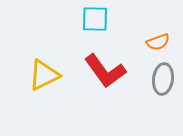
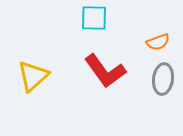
cyan square: moved 1 px left, 1 px up
yellow triangle: moved 11 px left, 1 px down; rotated 16 degrees counterclockwise
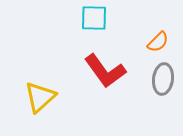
orange semicircle: rotated 25 degrees counterclockwise
yellow triangle: moved 7 px right, 21 px down
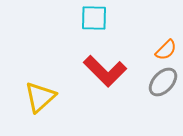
orange semicircle: moved 8 px right, 8 px down
red L-shape: rotated 9 degrees counterclockwise
gray ellipse: moved 3 px down; rotated 36 degrees clockwise
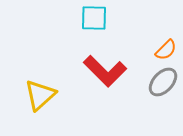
yellow triangle: moved 2 px up
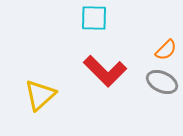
gray ellipse: moved 1 px left; rotated 72 degrees clockwise
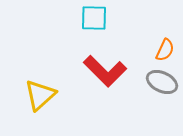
orange semicircle: moved 1 px left; rotated 20 degrees counterclockwise
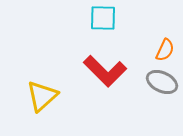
cyan square: moved 9 px right
yellow triangle: moved 2 px right, 1 px down
